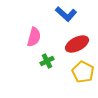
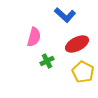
blue L-shape: moved 1 px left, 1 px down
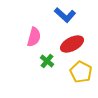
red ellipse: moved 5 px left
green cross: rotated 24 degrees counterclockwise
yellow pentagon: moved 2 px left
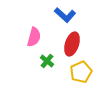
red ellipse: rotated 45 degrees counterclockwise
yellow pentagon: rotated 20 degrees clockwise
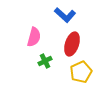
green cross: moved 2 px left; rotated 24 degrees clockwise
